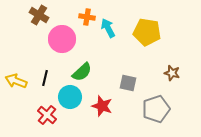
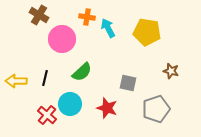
brown star: moved 1 px left, 2 px up
yellow arrow: rotated 20 degrees counterclockwise
cyan circle: moved 7 px down
red star: moved 5 px right, 2 px down
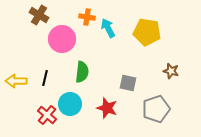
green semicircle: rotated 40 degrees counterclockwise
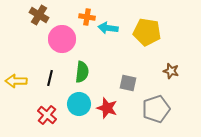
cyan arrow: rotated 54 degrees counterclockwise
black line: moved 5 px right
cyan circle: moved 9 px right
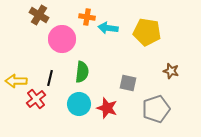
red cross: moved 11 px left, 16 px up; rotated 12 degrees clockwise
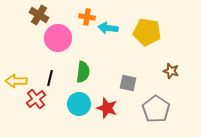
pink circle: moved 4 px left, 1 px up
green semicircle: moved 1 px right
gray pentagon: rotated 20 degrees counterclockwise
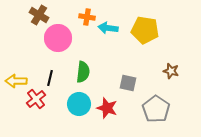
yellow pentagon: moved 2 px left, 2 px up
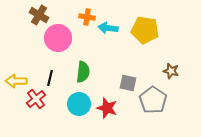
gray pentagon: moved 3 px left, 9 px up
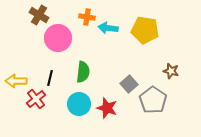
gray square: moved 1 px right, 1 px down; rotated 36 degrees clockwise
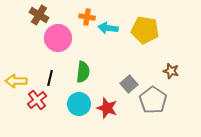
red cross: moved 1 px right, 1 px down
